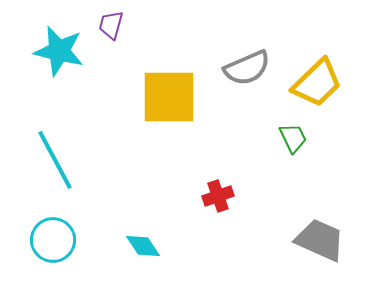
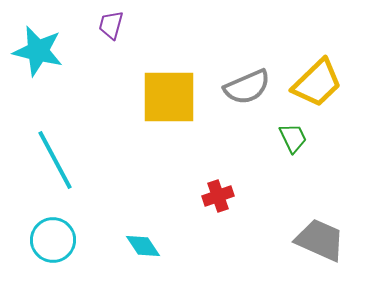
cyan star: moved 21 px left
gray semicircle: moved 19 px down
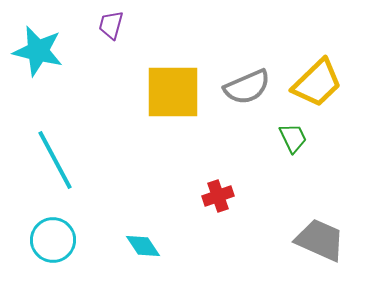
yellow square: moved 4 px right, 5 px up
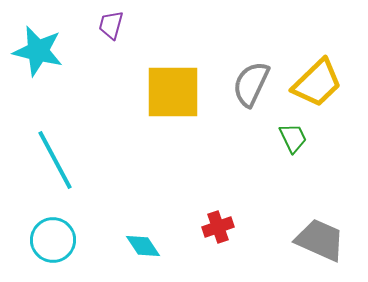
gray semicircle: moved 4 px right, 3 px up; rotated 138 degrees clockwise
red cross: moved 31 px down
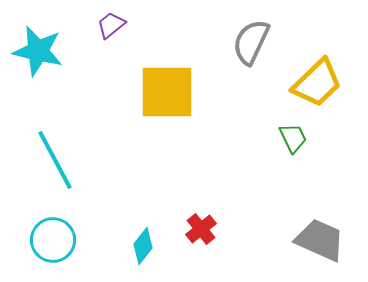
purple trapezoid: rotated 36 degrees clockwise
gray semicircle: moved 42 px up
yellow square: moved 6 px left
red cross: moved 17 px left, 2 px down; rotated 20 degrees counterclockwise
cyan diamond: rotated 72 degrees clockwise
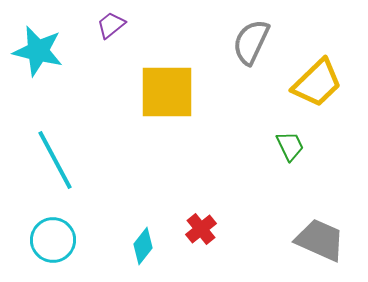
green trapezoid: moved 3 px left, 8 px down
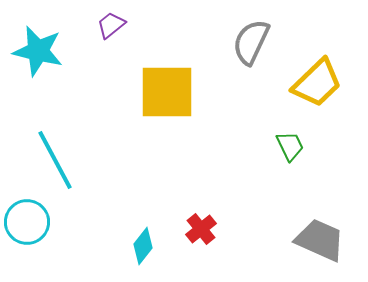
cyan circle: moved 26 px left, 18 px up
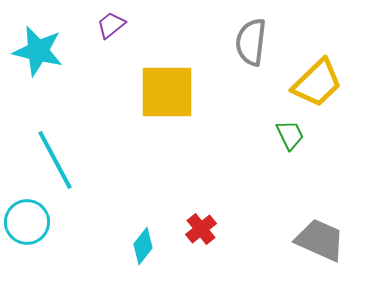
gray semicircle: rotated 18 degrees counterclockwise
green trapezoid: moved 11 px up
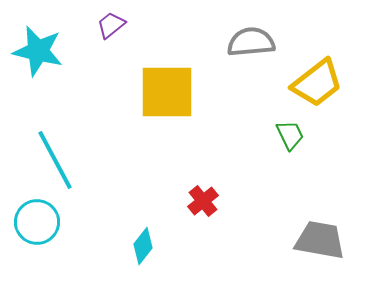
gray semicircle: rotated 78 degrees clockwise
yellow trapezoid: rotated 6 degrees clockwise
cyan circle: moved 10 px right
red cross: moved 2 px right, 28 px up
gray trapezoid: rotated 14 degrees counterclockwise
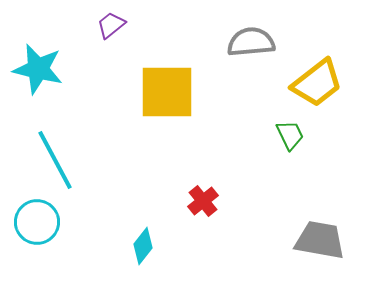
cyan star: moved 18 px down
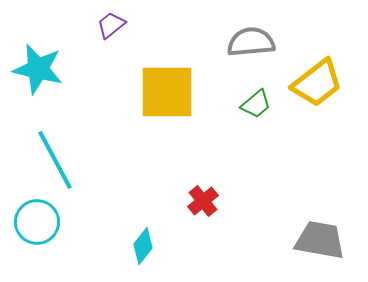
green trapezoid: moved 34 px left, 31 px up; rotated 76 degrees clockwise
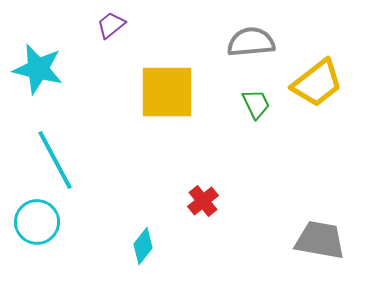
green trapezoid: rotated 76 degrees counterclockwise
